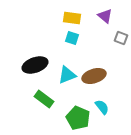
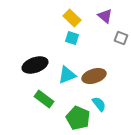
yellow rectangle: rotated 36 degrees clockwise
cyan semicircle: moved 3 px left, 3 px up
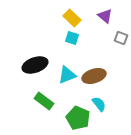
green rectangle: moved 2 px down
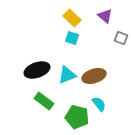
black ellipse: moved 2 px right, 5 px down
green pentagon: moved 1 px left, 1 px up; rotated 10 degrees counterclockwise
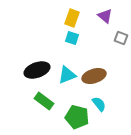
yellow rectangle: rotated 66 degrees clockwise
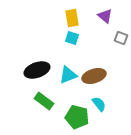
yellow rectangle: rotated 30 degrees counterclockwise
cyan triangle: moved 1 px right
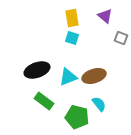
cyan triangle: moved 2 px down
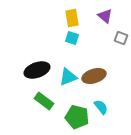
cyan semicircle: moved 2 px right, 3 px down
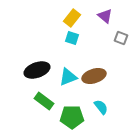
yellow rectangle: rotated 48 degrees clockwise
green pentagon: moved 5 px left; rotated 15 degrees counterclockwise
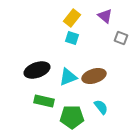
green rectangle: rotated 24 degrees counterclockwise
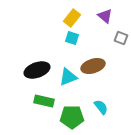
brown ellipse: moved 1 px left, 10 px up
